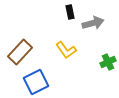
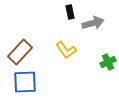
blue square: moved 11 px left; rotated 25 degrees clockwise
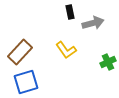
blue square: moved 1 px right; rotated 15 degrees counterclockwise
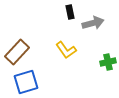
brown rectangle: moved 3 px left
green cross: rotated 14 degrees clockwise
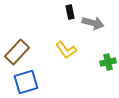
gray arrow: rotated 30 degrees clockwise
